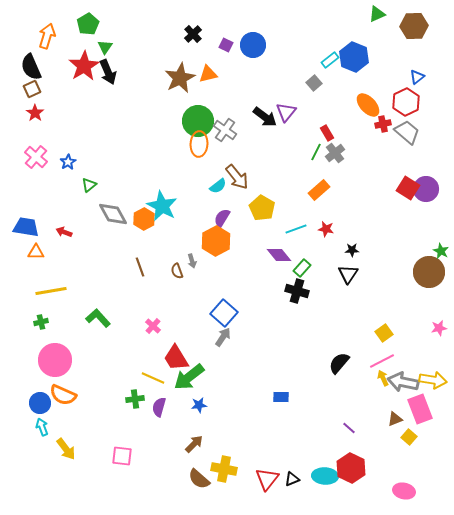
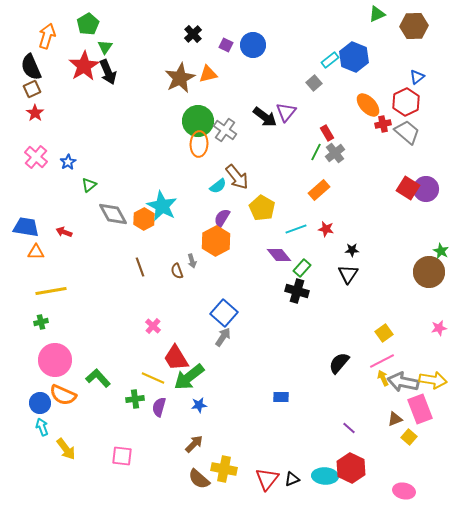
green L-shape at (98, 318): moved 60 px down
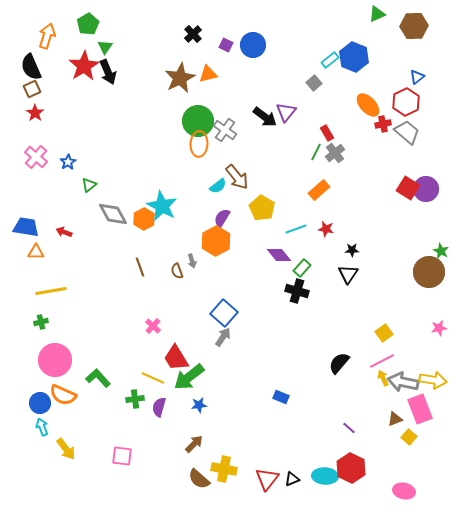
blue rectangle at (281, 397): rotated 21 degrees clockwise
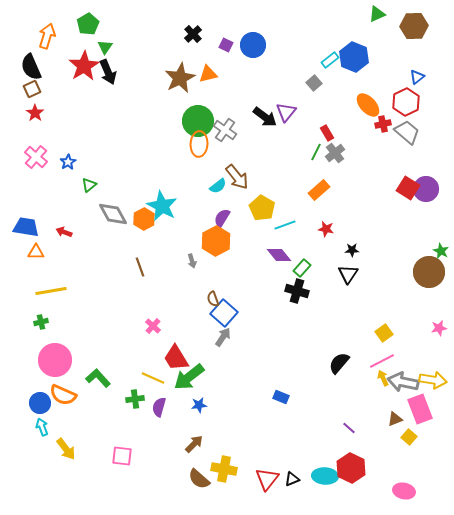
cyan line at (296, 229): moved 11 px left, 4 px up
brown semicircle at (177, 271): moved 36 px right, 28 px down
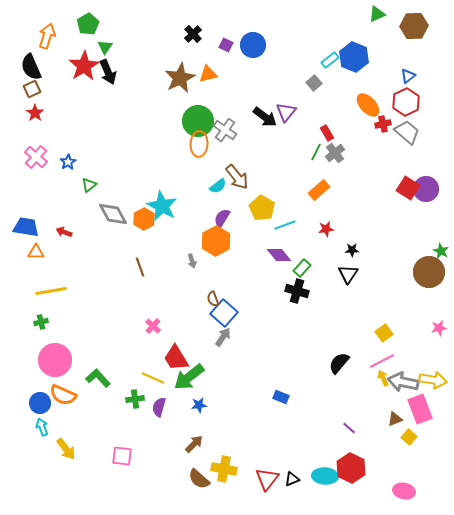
blue triangle at (417, 77): moved 9 px left, 1 px up
red star at (326, 229): rotated 21 degrees counterclockwise
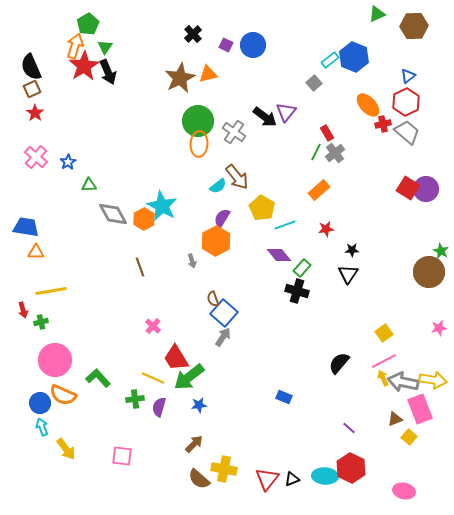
orange arrow at (47, 36): moved 28 px right, 10 px down
gray cross at (225, 130): moved 9 px right, 2 px down
green triangle at (89, 185): rotated 35 degrees clockwise
red arrow at (64, 232): moved 41 px left, 78 px down; rotated 126 degrees counterclockwise
pink line at (382, 361): moved 2 px right
blue rectangle at (281, 397): moved 3 px right
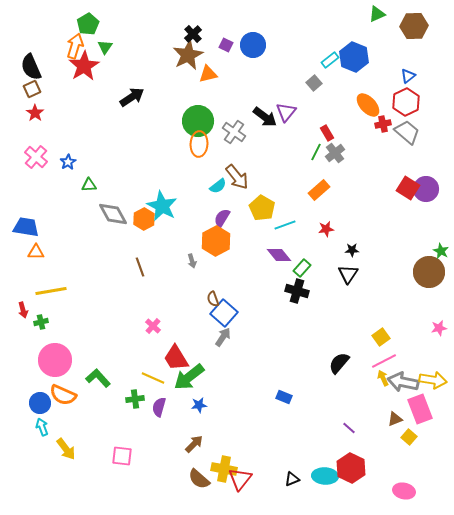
black arrow at (108, 72): moved 24 px right, 25 px down; rotated 100 degrees counterclockwise
brown star at (180, 78): moved 8 px right, 23 px up
yellow square at (384, 333): moved 3 px left, 4 px down
red triangle at (267, 479): moved 27 px left
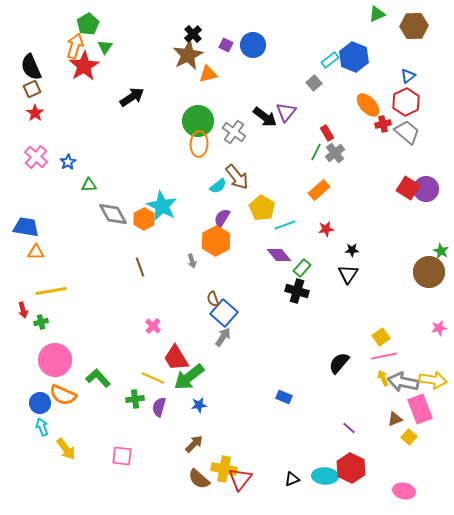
pink line at (384, 361): moved 5 px up; rotated 15 degrees clockwise
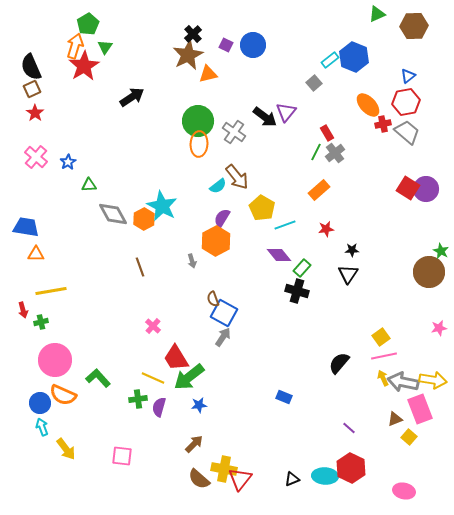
red hexagon at (406, 102): rotated 16 degrees clockwise
orange triangle at (36, 252): moved 2 px down
blue square at (224, 313): rotated 12 degrees counterclockwise
green cross at (135, 399): moved 3 px right
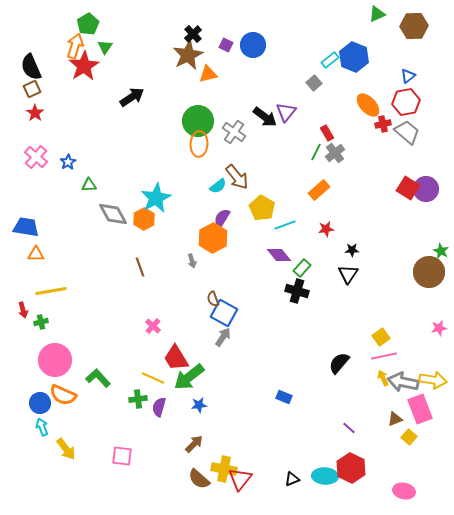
cyan star at (162, 206): moved 6 px left, 8 px up; rotated 16 degrees clockwise
orange hexagon at (216, 241): moved 3 px left, 3 px up
